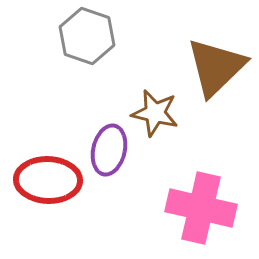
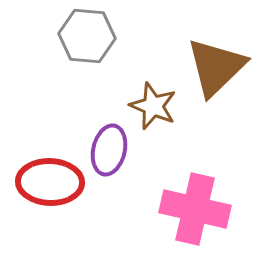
gray hexagon: rotated 14 degrees counterclockwise
brown star: moved 2 px left, 7 px up; rotated 9 degrees clockwise
red ellipse: moved 2 px right, 2 px down
pink cross: moved 6 px left, 1 px down
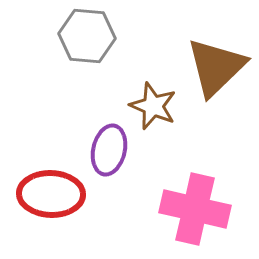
red ellipse: moved 1 px right, 12 px down
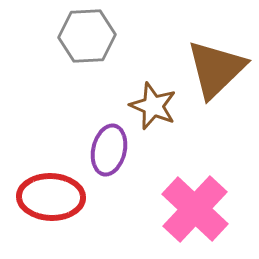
gray hexagon: rotated 8 degrees counterclockwise
brown triangle: moved 2 px down
red ellipse: moved 3 px down
pink cross: rotated 30 degrees clockwise
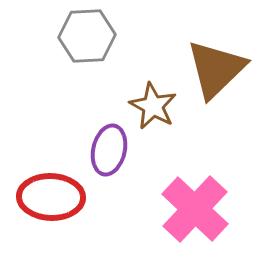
brown star: rotated 6 degrees clockwise
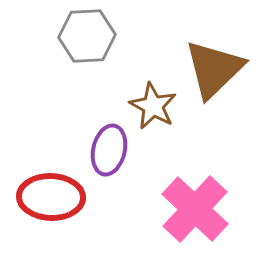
brown triangle: moved 2 px left
